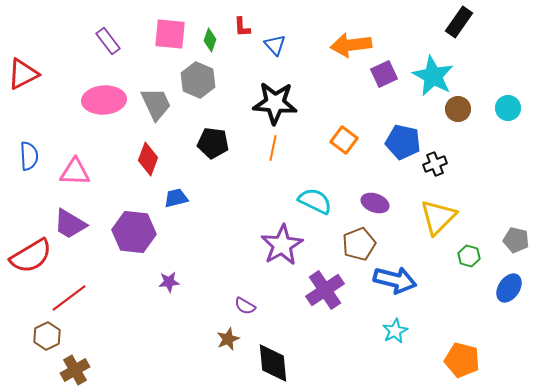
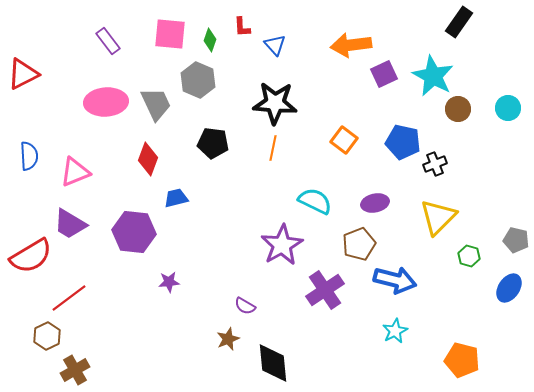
pink ellipse at (104, 100): moved 2 px right, 2 px down
pink triangle at (75, 172): rotated 24 degrees counterclockwise
purple ellipse at (375, 203): rotated 32 degrees counterclockwise
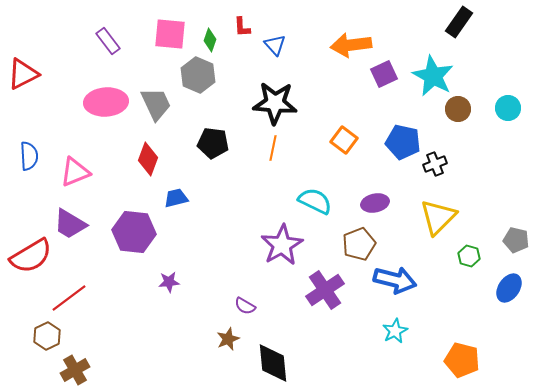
gray hexagon at (198, 80): moved 5 px up
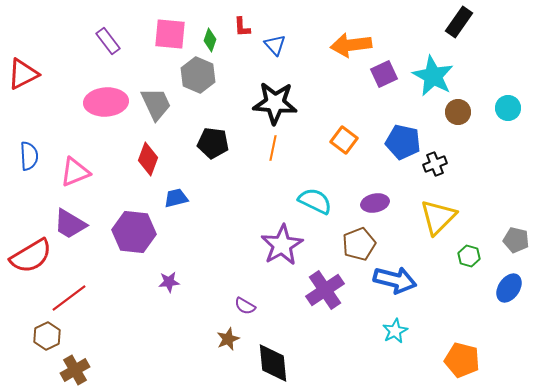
brown circle at (458, 109): moved 3 px down
